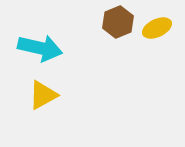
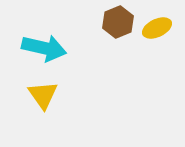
cyan arrow: moved 4 px right
yellow triangle: rotated 36 degrees counterclockwise
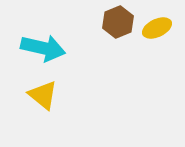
cyan arrow: moved 1 px left
yellow triangle: rotated 16 degrees counterclockwise
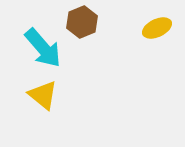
brown hexagon: moved 36 px left
cyan arrow: rotated 36 degrees clockwise
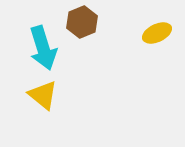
yellow ellipse: moved 5 px down
cyan arrow: rotated 24 degrees clockwise
